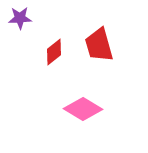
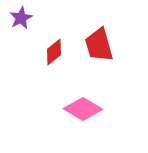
purple star: moved 1 px right; rotated 25 degrees counterclockwise
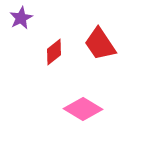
red trapezoid: moved 1 px right, 1 px up; rotated 18 degrees counterclockwise
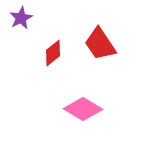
red diamond: moved 1 px left, 1 px down
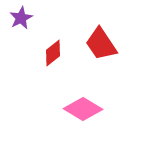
red trapezoid: moved 1 px right
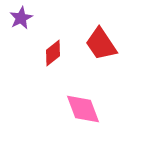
pink diamond: rotated 39 degrees clockwise
